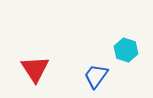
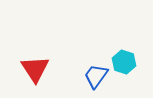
cyan hexagon: moved 2 px left, 12 px down
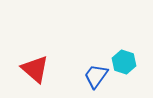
red triangle: rotated 16 degrees counterclockwise
